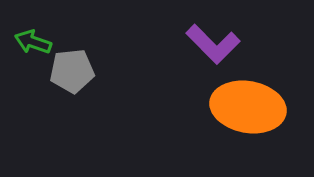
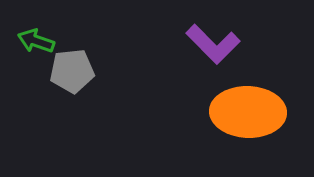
green arrow: moved 3 px right, 1 px up
orange ellipse: moved 5 px down; rotated 8 degrees counterclockwise
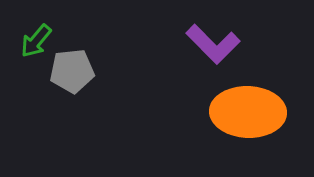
green arrow: rotated 69 degrees counterclockwise
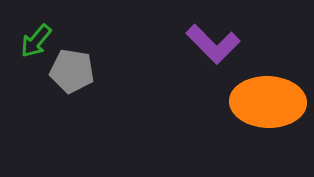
gray pentagon: rotated 15 degrees clockwise
orange ellipse: moved 20 px right, 10 px up
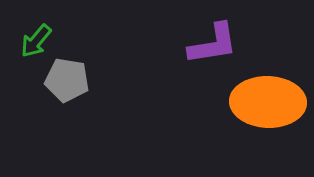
purple L-shape: rotated 54 degrees counterclockwise
gray pentagon: moved 5 px left, 9 px down
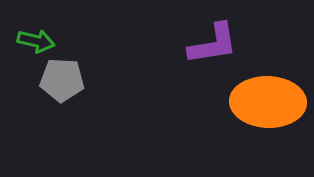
green arrow: rotated 117 degrees counterclockwise
gray pentagon: moved 5 px left; rotated 6 degrees counterclockwise
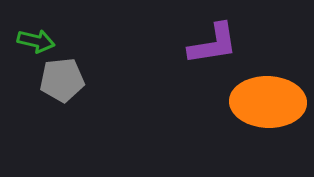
gray pentagon: rotated 9 degrees counterclockwise
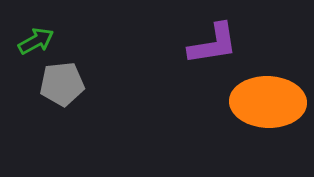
green arrow: rotated 42 degrees counterclockwise
gray pentagon: moved 4 px down
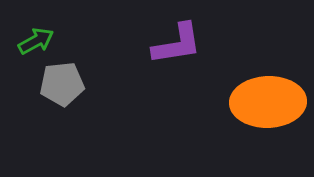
purple L-shape: moved 36 px left
orange ellipse: rotated 4 degrees counterclockwise
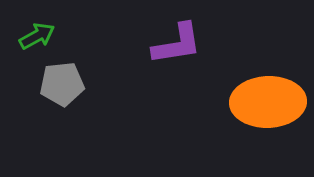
green arrow: moved 1 px right, 5 px up
